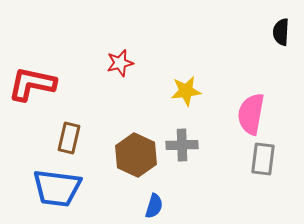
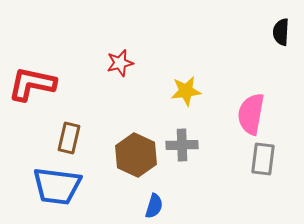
blue trapezoid: moved 2 px up
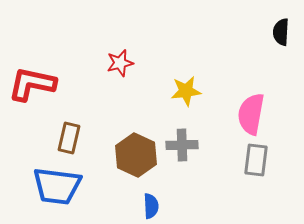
gray rectangle: moved 7 px left, 1 px down
blue semicircle: moved 3 px left; rotated 20 degrees counterclockwise
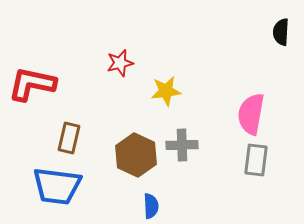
yellow star: moved 20 px left
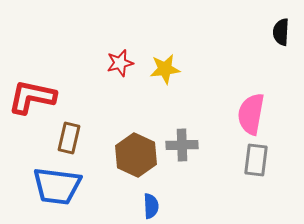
red L-shape: moved 13 px down
yellow star: moved 1 px left, 22 px up
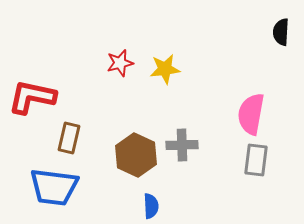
blue trapezoid: moved 3 px left, 1 px down
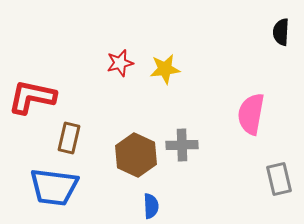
gray rectangle: moved 23 px right, 19 px down; rotated 20 degrees counterclockwise
